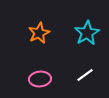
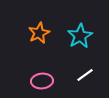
cyan star: moved 7 px left, 3 px down
pink ellipse: moved 2 px right, 2 px down
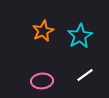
orange star: moved 4 px right, 2 px up
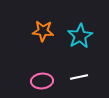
orange star: rotated 30 degrees clockwise
white line: moved 6 px left, 2 px down; rotated 24 degrees clockwise
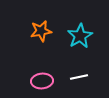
orange star: moved 2 px left; rotated 15 degrees counterclockwise
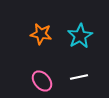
orange star: moved 3 px down; rotated 20 degrees clockwise
pink ellipse: rotated 55 degrees clockwise
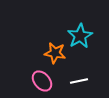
orange star: moved 14 px right, 19 px down
white line: moved 4 px down
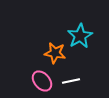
white line: moved 8 px left
